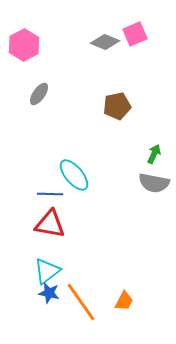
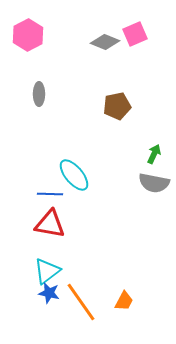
pink hexagon: moved 4 px right, 10 px up
gray ellipse: rotated 35 degrees counterclockwise
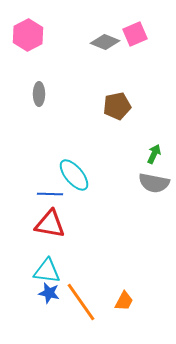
cyan triangle: rotated 44 degrees clockwise
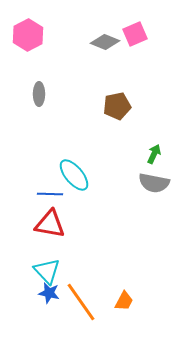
cyan triangle: rotated 40 degrees clockwise
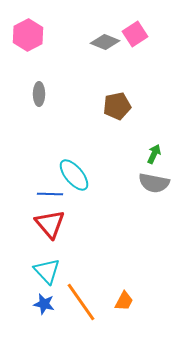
pink square: rotated 10 degrees counterclockwise
red triangle: rotated 40 degrees clockwise
blue star: moved 5 px left, 11 px down
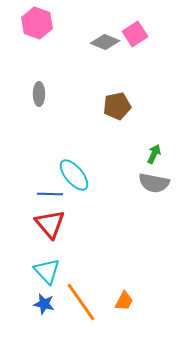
pink hexagon: moved 9 px right, 12 px up; rotated 12 degrees counterclockwise
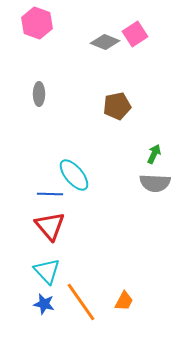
gray semicircle: moved 1 px right; rotated 8 degrees counterclockwise
red triangle: moved 2 px down
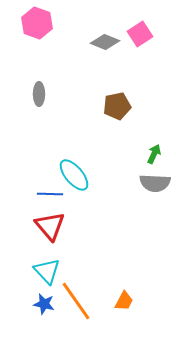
pink square: moved 5 px right
orange line: moved 5 px left, 1 px up
